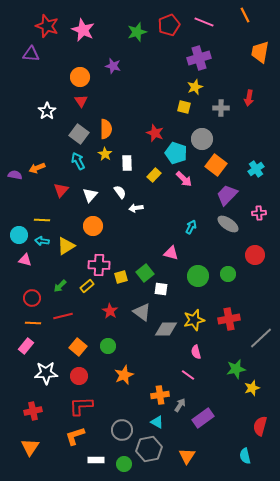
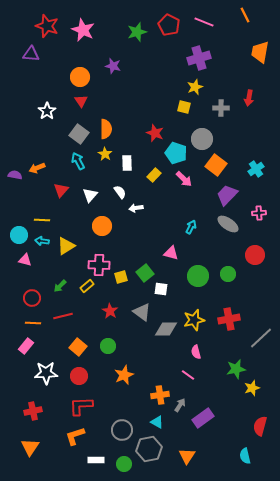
red pentagon at (169, 25): rotated 25 degrees counterclockwise
orange circle at (93, 226): moved 9 px right
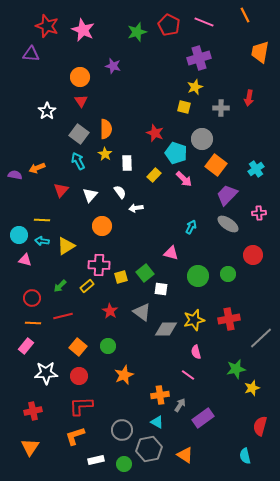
red circle at (255, 255): moved 2 px left
orange triangle at (187, 456): moved 2 px left, 1 px up; rotated 30 degrees counterclockwise
white rectangle at (96, 460): rotated 14 degrees counterclockwise
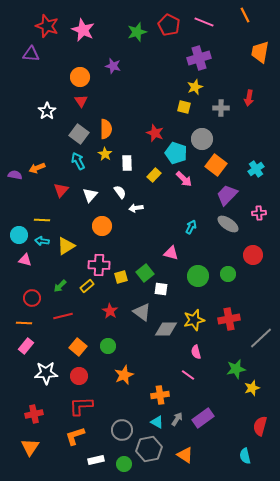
orange line at (33, 323): moved 9 px left
gray arrow at (180, 405): moved 3 px left, 14 px down
red cross at (33, 411): moved 1 px right, 3 px down
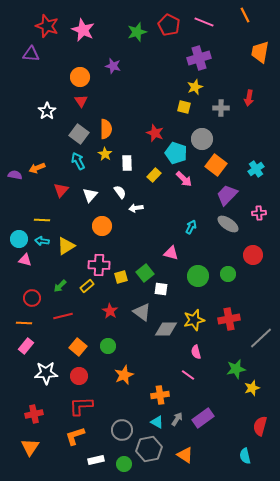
cyan circle at (19, 235): moved 4 px down
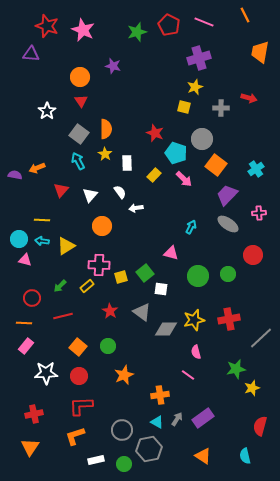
red arrow at (249, 98): rotated 84 degrees counterclockwise
orange triangle at (185, 455): moved 18 px right, 1 px down
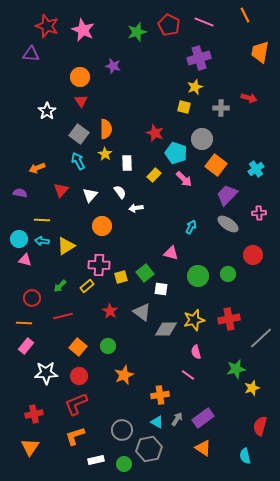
purple semicircle at (15, 175): moved 5 px right, 18 px down
red L-shape at (81, 406): moved 5 px left, 2 px up; rotated 20 degrees counterclockwise
orange triangle at (203, 456): moved 8 px up
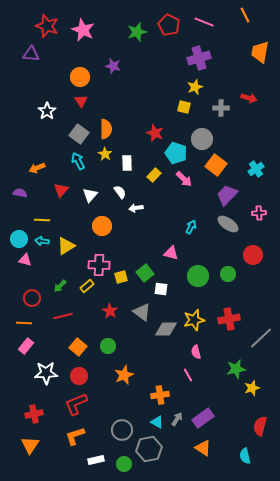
pink line at (188, 375): rotated 24 degrees clockwise
orange triangle at (30, 447): moved 2 px up
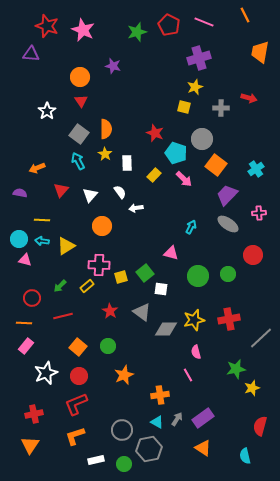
white star at (46, 373): rotated 20 degrees counterclockwise
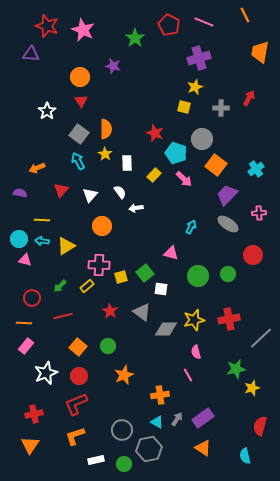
green star at (137, 32): moved 2 px left, 6 px down; rotated 18 degrees counterclockwise
red arrow at (249, 98): rotated 77 degrees counterclockwise
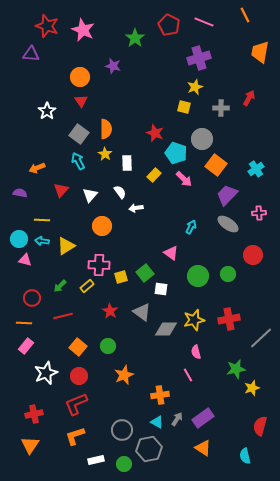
pink triangle at (171, 253): rotated 21 degrees clockwise
